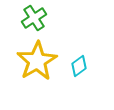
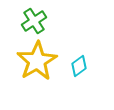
green cross: moved 3 px down
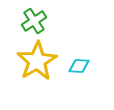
cyan diamond: rotated 40 degrees clockwise
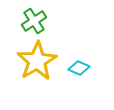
cyan diamond: moved 2 px down; rotated 20 degrees clockwise
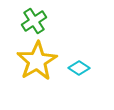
cyan diamond: rotated 10 degrees clockwise
